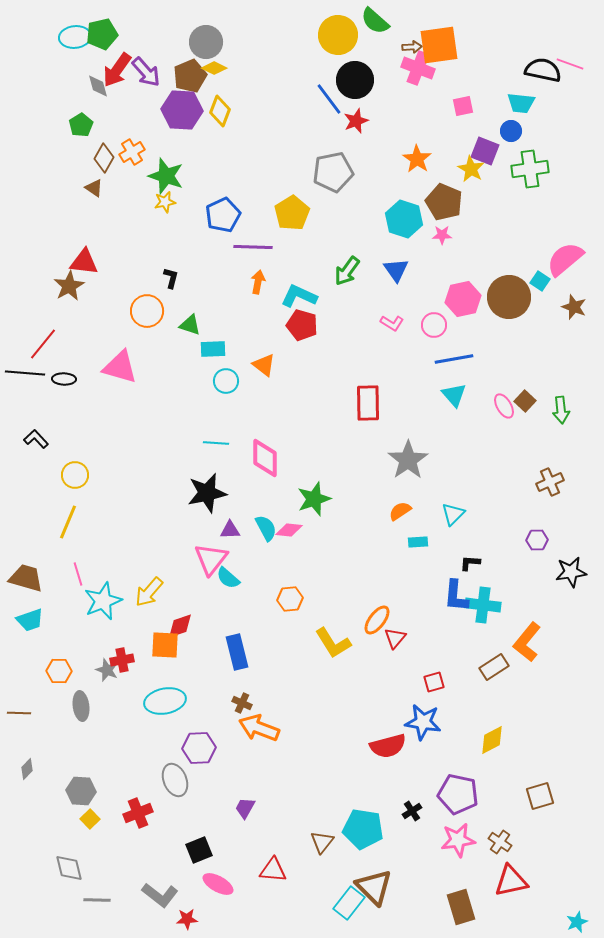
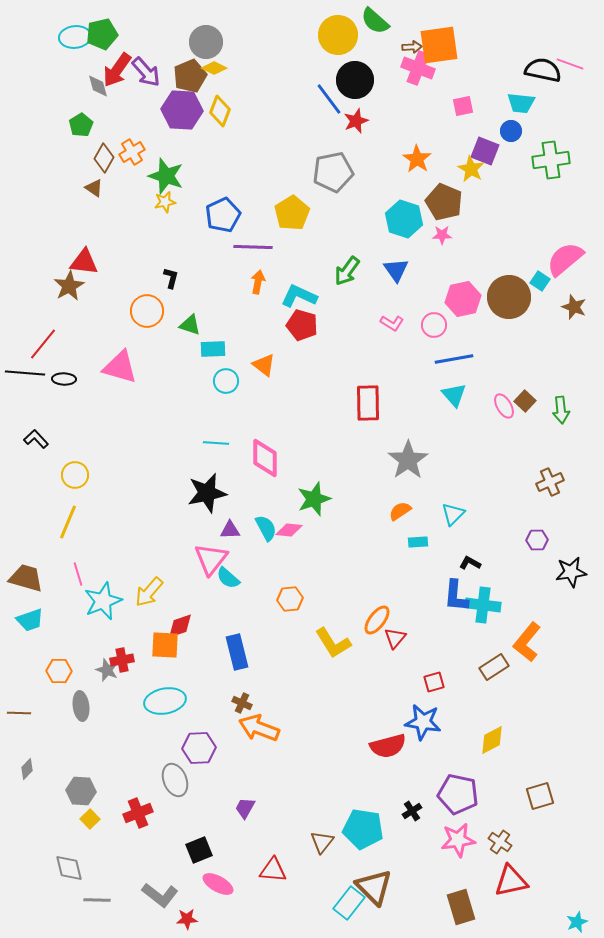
green cross at (530, 169): moved 21 px right, 9 px up
black L-shape at (470, 563): rotated 25 degrees clockwise
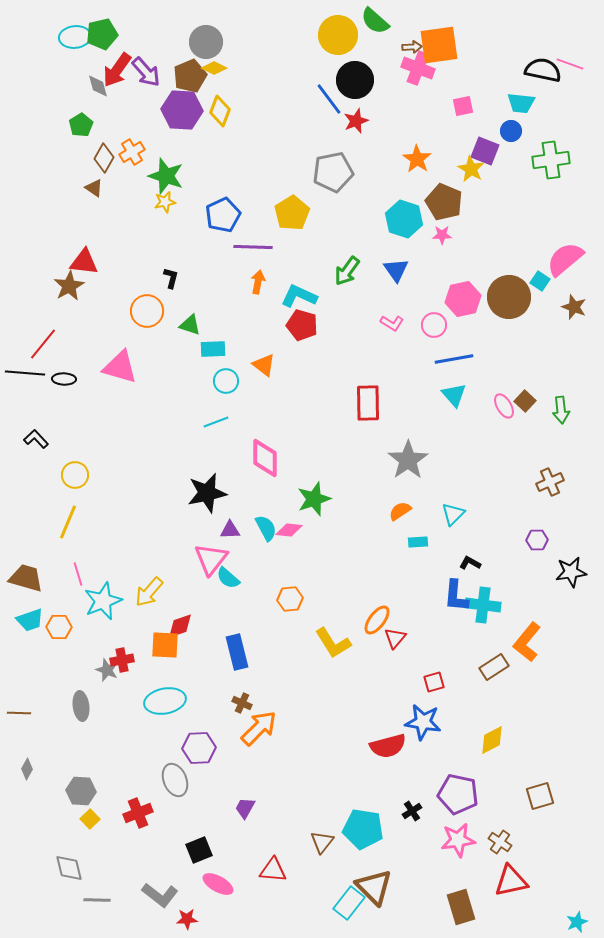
cyan line at (216, 443): moved 21 px up; rotated 25 degrees counterclockwise
orange hexagon at (59, 671): moved 44 px up
orange arrow at (259, 728): rotated 114 degrees clockwise
gray diamond at (27, 769): rotated 15 degrees counterclockwise
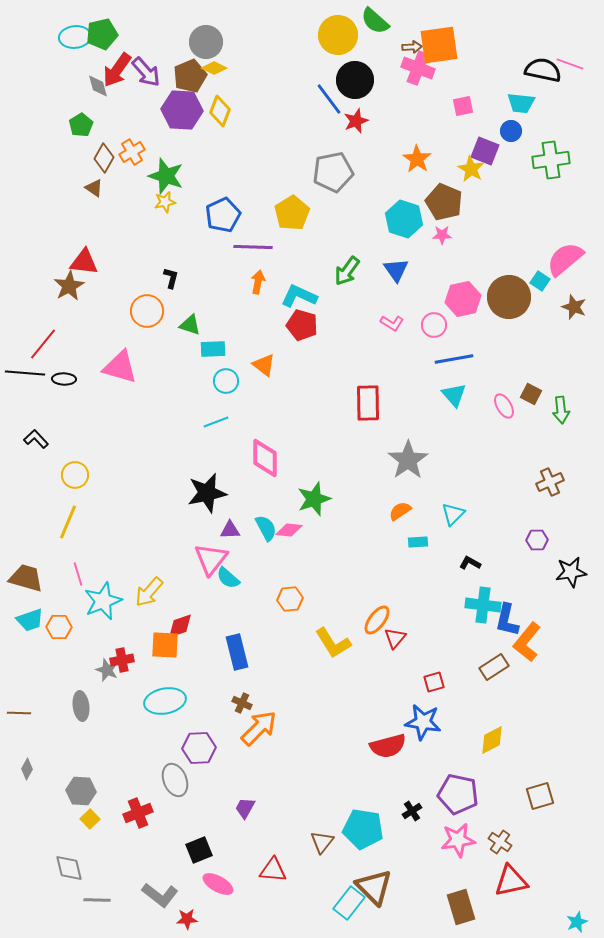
brown square at (525, 401): moved 6 px right, 7 px up; rotated 15 degrees counterclockwise
blue L-shape at (456, 596): moved 51 px right, 24 px down; rotated 8 degrees clockwise
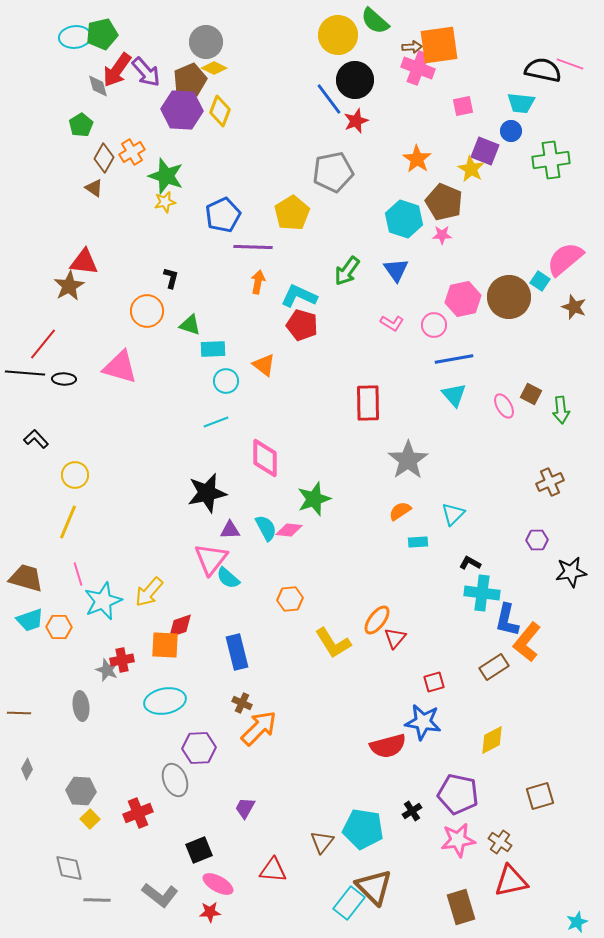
brown pentagon at (190, 76): moved 4 px down
cyan cross at (483, 605): moved 1 px left, 12 px up
red star at (187, 919): moved 23 px right, 7 px up
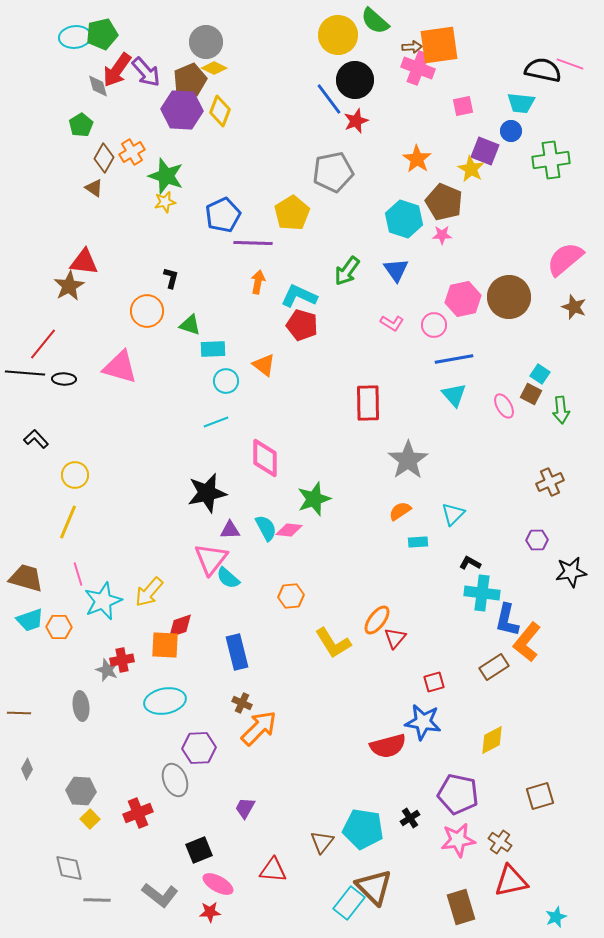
purple line at (253, 247): moved 4 px up
cyan square at (540, 281): moved 93 px down
orange hexagon at (290, 599): moved 1 px right, 3 px up
black cross at (412, 811): moved 2 px left, 7 px down
cyan star at (577, 922): moved 21 px left, 5 px up
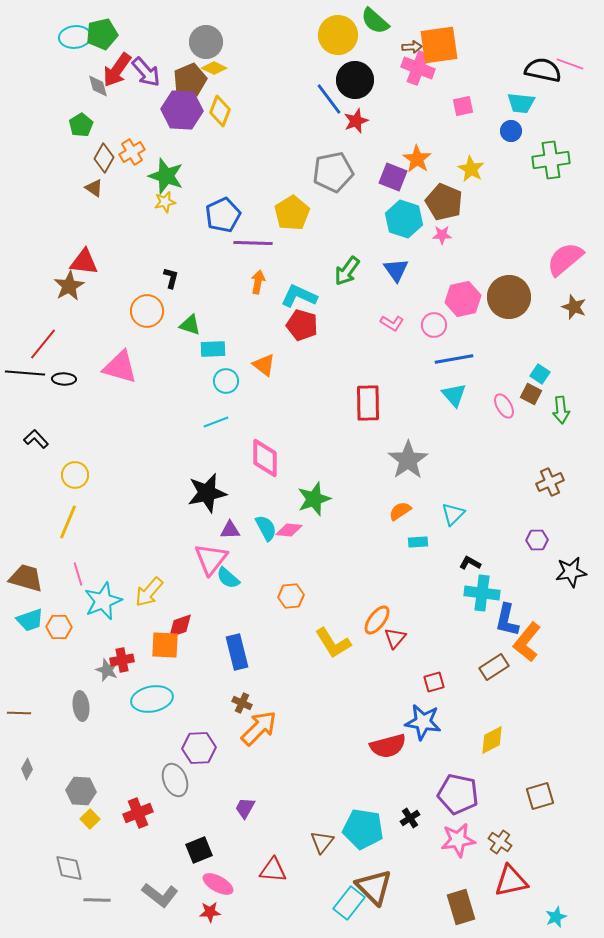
purple square at (485, 151): moved 92 px left, 26 px down
cyan ellipse at (165, 701): moved 13 px left, 2 px up
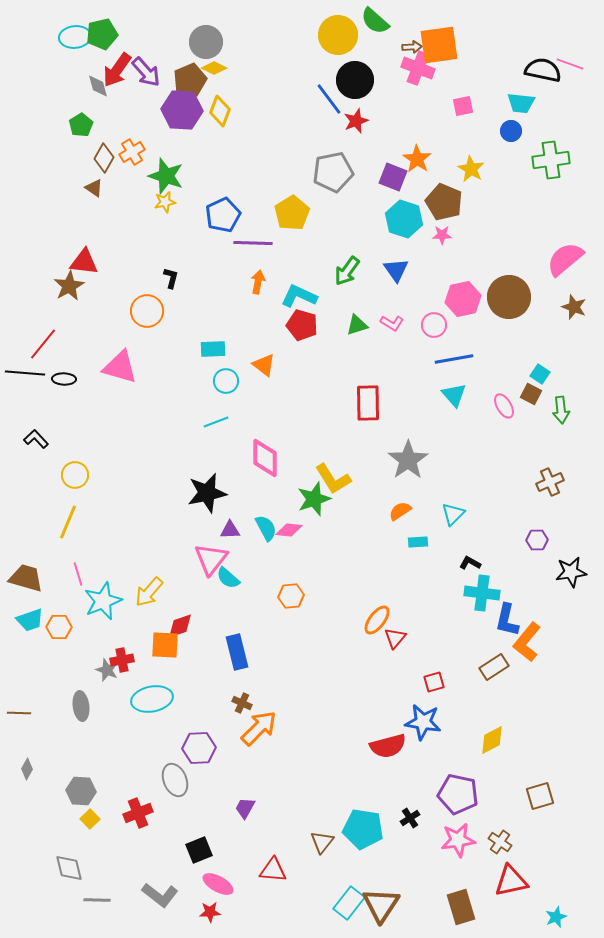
green triangle at (190, 325): moved 167 px right; rotated 35 degrees counterclockwise
yellow L-shape at (333, 643): moved 164 px up
brown triangle at (374, 887): moved 7 px right, 18 px down; rotated 18 degrees clockwise
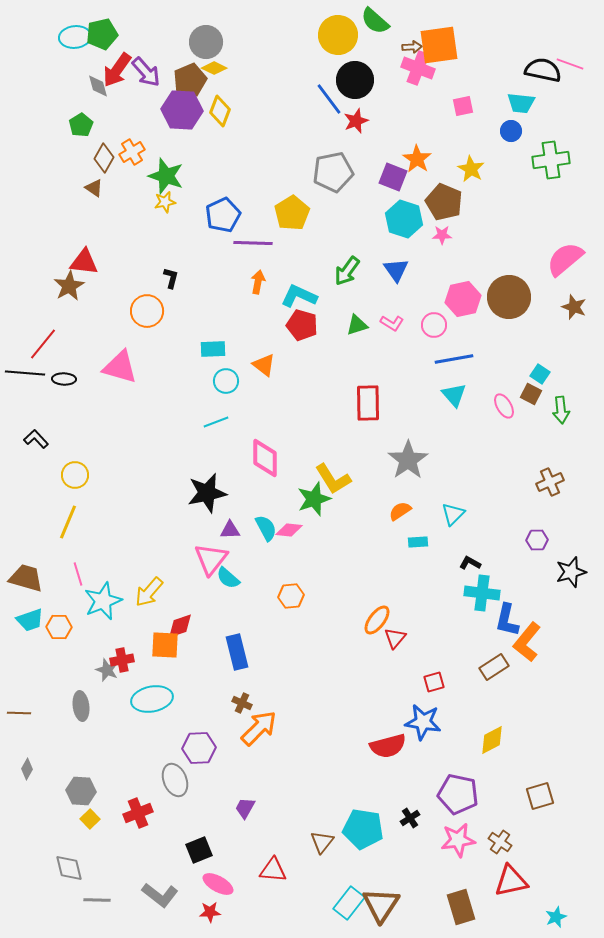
black star at (571, 572): rotated 8 degrees counterclockwise
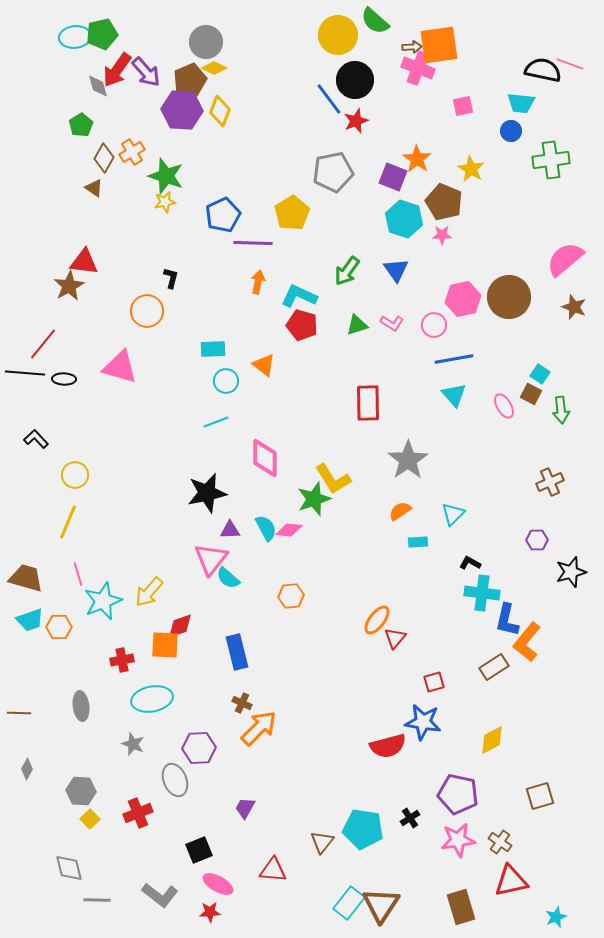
gray star at (107, 670): moved 26 px right, 74 px down
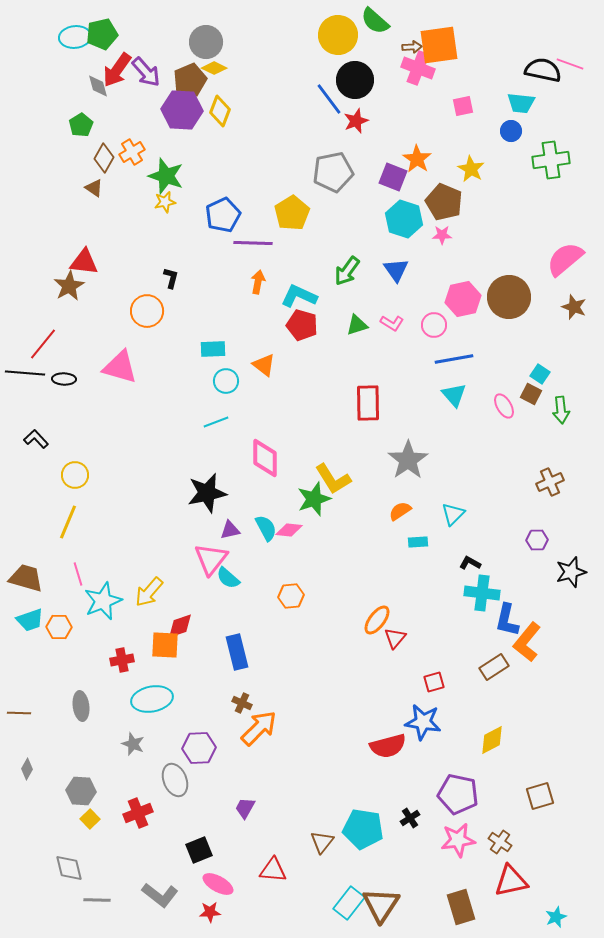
purple triangle at (230, 530): rotated 10 degrees counterclockwise
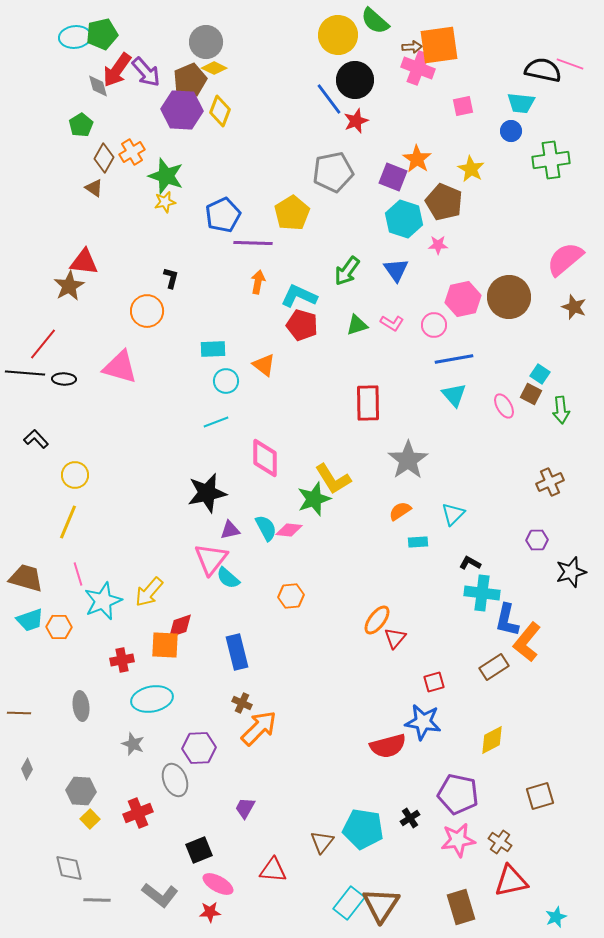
pink star at (442, 235): moved 4 px left, 10 px down
